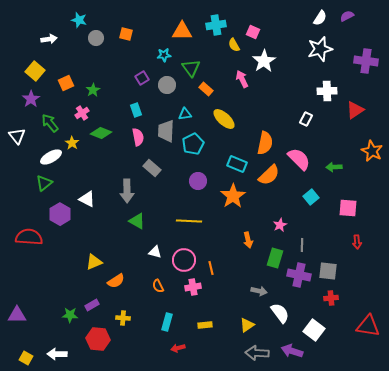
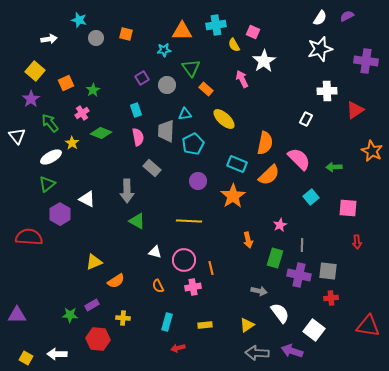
cyan star at (164, 55): moved 5 px up
green triangle at (44, 183): moved 3 px right, 1 px down
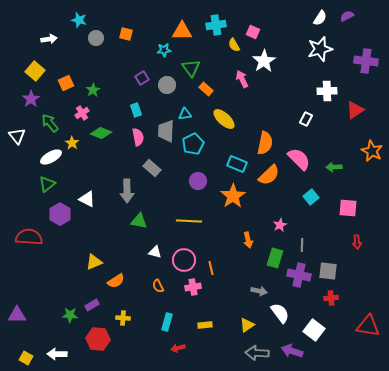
green triangle at (137, 221): moved 2 px right; rotated 18 degrees counterclockwise
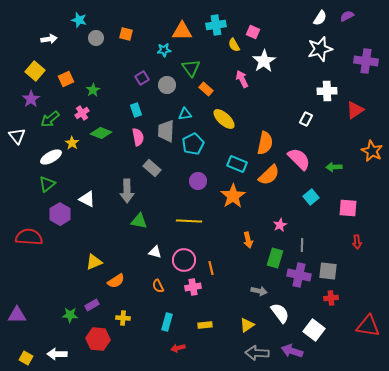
orange square at (66, 83): moved 4 px up
green arrow at (50, 123): moved 4 px up; rotated 90 degrees counterclockwise
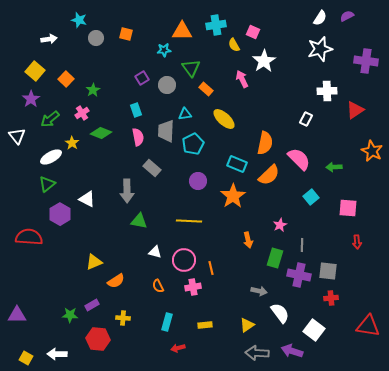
orange square at (66, 79): rotated 21 degrees counterclockwise
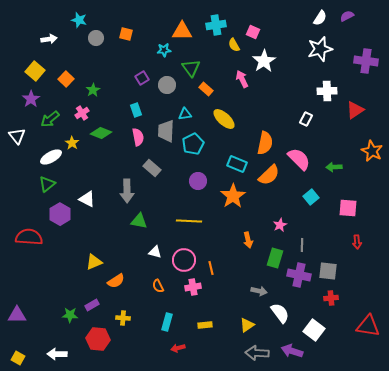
yellow square at (26, 358): moved 8 px left
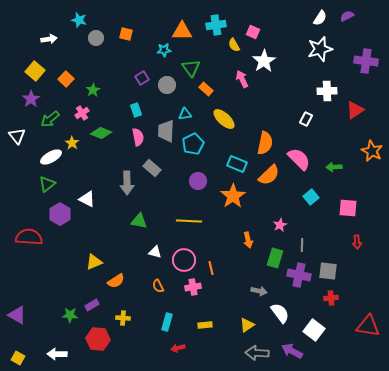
gray arrow at (127, 191): moved 8 px up
purple triangle at (17, 315): rotated 30 degrees clockwise
purple arrow at (292, 351): rotated 10 degrees clockwise
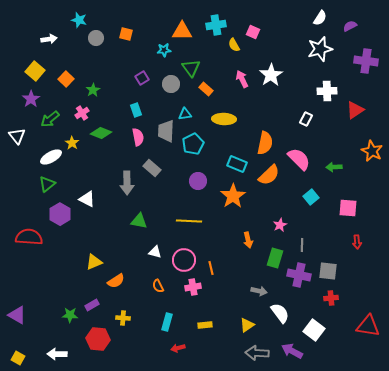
purple semicircle at (347, 16): moved 3 px right, 10 px down
white star at (264, 61): moved 7 px right, 14 px down
gray circle at (167, 85): moved 4 px right, 1 px up
yellow ellipse at (224, 119): rotated 40 degrees counterclockwise
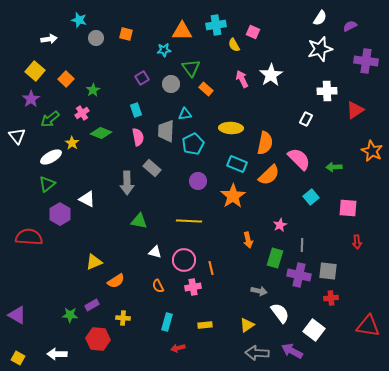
yellow ellipse at (224, 119): moved 7 px right, 9 px down
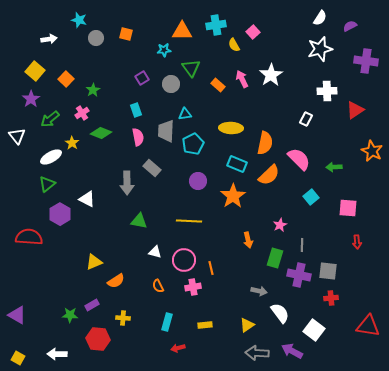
pink square at (253, 32): rotated 24 degrees clockwise
orange rectangle at (206, 89): moved 12 px right, 4 px up
